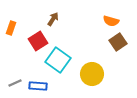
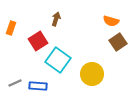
brown arrow: moved 3 px right; rotated 16 degrees counterclockwise
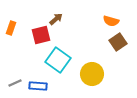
brown arrow: rotated 32 degrees clockwise
red square: moved 3 px right, 6 px up; rotated 18 degrees clockwise
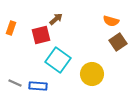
gray line: rotated 48 degrees clockwise
